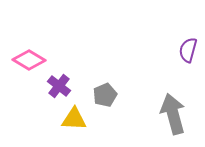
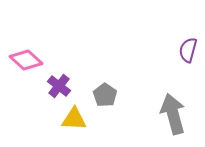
pink diamond: moved 3 px left; rotated 12 degrees clockwise
gray pentagon: rotated 15 degrees counterclockwise
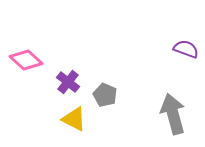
purple semicircle: moved 2 px left, 1 px up; rotated 95 degrees clockwise
purple cross: moved 9 px right, 4 px up
gray pentagon: rotated 10 degrees counterclockwise
yellow triangle: rotated 24 degrees clockwise
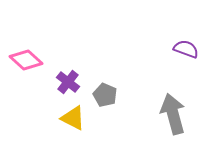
yellow triangle: moved 1 px left, 1 px up
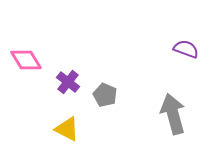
pink diamond: rotated 16 degrees clockwise
yellow triangle: moved 6 px left, 11 px down
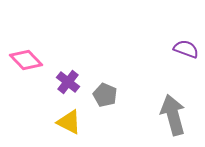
pink diamond: rotated 12 degrees counterclockwise
gray arrow: moved 1 px down
yellow triangle: moved 2 px right, 7 px up
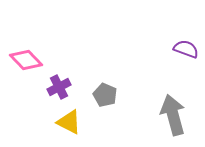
purple cross: moved 9 px left, 5 px down; rotated 25 degrees clockwise
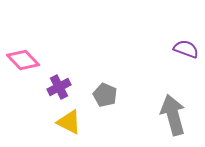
pink diamond: moved 3 px left
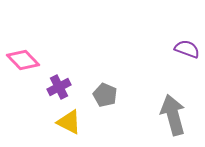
purple semicircle: moved 1 px right
